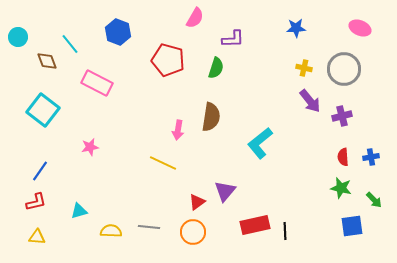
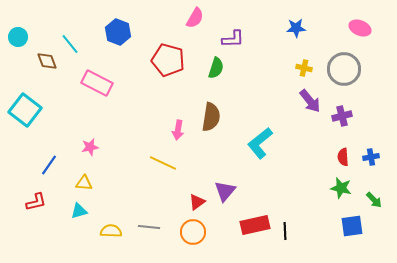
cyan square: moved 18 px left
blue line: moved 9 px right, 6 px up
yellow triangle: moved 47 px right, 54 px up
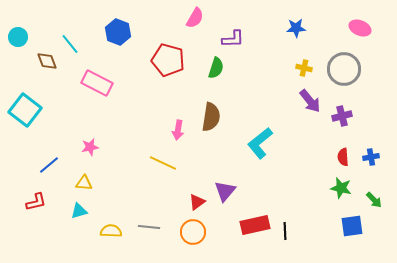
blue line: rotated 15 degrees clockwise
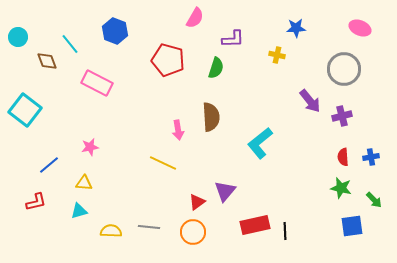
blue hexagon: moved 3 px left, 1 px up
yellow cross: moved 27 px left, 13 px up
brown semicircle: rotated 12 degrees counterclockwise
pink arrow: rotated 18 degrees counterclockwise
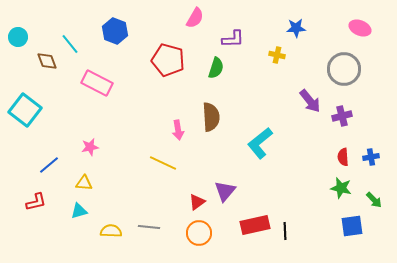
orange circle: moved 6 px right, 1 px down
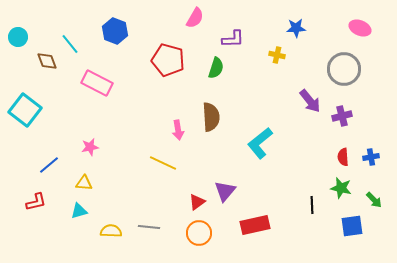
black line: moved 27 px right, 26 px up
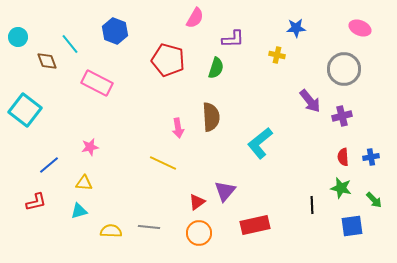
pink arrow: moved 2 px up
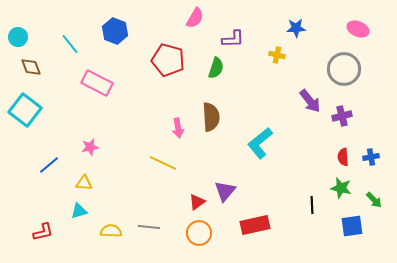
pink ellipse: moved 2 px left, 1 px down
brown diamond: moved 16 px left, 6 px down
red L-shape: moved 7 px right, 30 px down
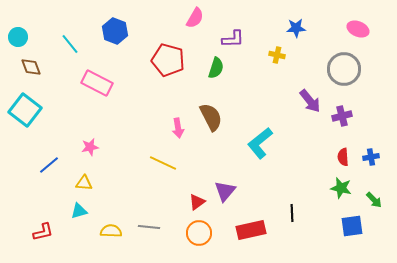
brown semicircle: rotated 24 degrees counterclockwise
black line: moved 20 px left, 8 px down
red rectangle: moved 4 px left, 5 px down
